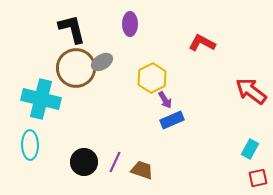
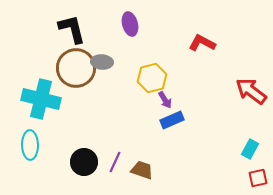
purple ellipse: rotated 15 degrees counterclockwise
gray ellipse: rotated 35 degrees clockwise
yellow hexagon: rotated 12 degrees clockwise
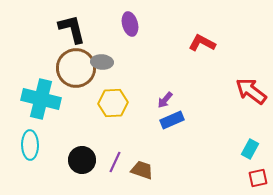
yellow hexagon: moved 39 px left, 25 px down; rotated 12 degrees clockwise
purple arrow: rotated 72 degrees clockwise
black circle: moved 2 px left, 2 px up
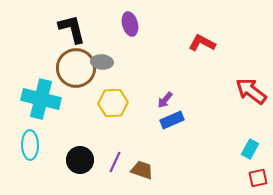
black circle: moved 2 px left
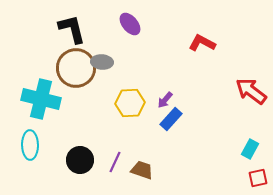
purple ellipse: rotated 25 degrees counterclockwise
yellow hexagon: moved 17 px right
blue rectangle: moved 1 px left, 1 px up; rotated 25 degrees counterclockwise
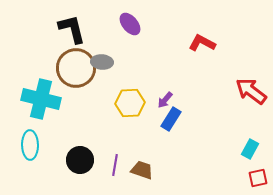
blue rectangle: rotated 10 degrees counterclockwise
purple line: moved 3 px down; rotated 15 degrees counterclockwise
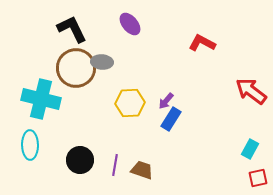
black L-shape: rotated 12 degrees counterclockwise
purple arrow: moved 1 px right, 1 px down
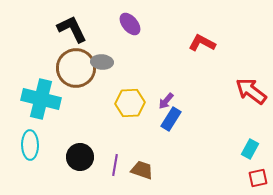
black circle: moved 3 px up
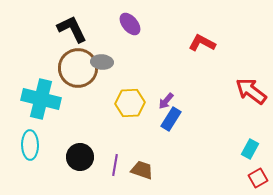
brown circle: moved 2 px right
red square: rotated 18 degrees counterclockwise
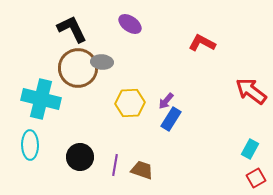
purple ellipse: rotated 15 degrees counterclockwise
red square: moved 2 px left
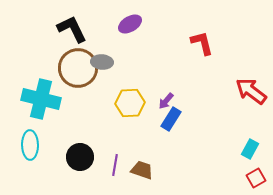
purple ellipse: rotated 65 degrees counterclockwise
red L-shape: rotated 48 degrees clockwise
